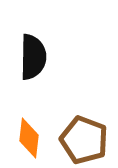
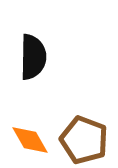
orange diamond: moved 1 px right, 2 px down; rotated 36 degrees counterclockwise
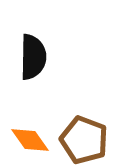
orange diamond: rotated 6 degrees counterclockwise
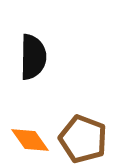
brown pentagon: moved 1 px left, 1 px up
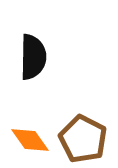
brown pentagon: rotated 6 degrees clockwise
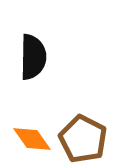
orange diamond: moved 2 px right, 1 px up
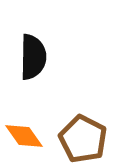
orange diamond: moved 8 px left, 3 px up
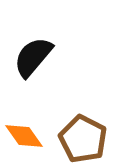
black semicircle: rotated 141 degrees counterclockwise
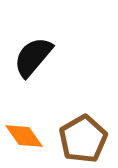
brown pentagon: rotated 15 degrees clockwise
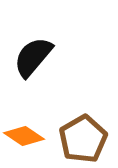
orange diamond: rotated 21 degrees counterclockwise
